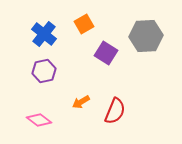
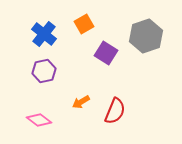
gray hexagon: rotated 16 degrees counterclockwise
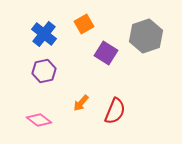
orange arrow: moved 1 px down; rotated 18 degrees counterclockwise
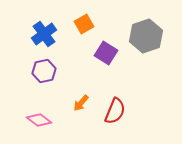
blue cross: rotated 15 degrees clockwise
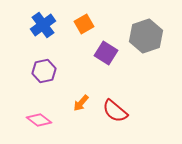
blue cross: moved 1 px left, 9 px up
red semicircle: rotated 108 degrees clockwise
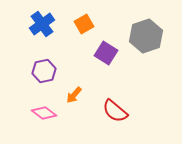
blue cross: moved 1 px left, 1 px up
orange arrow: moved 7 px left, 8 px up
pink diamond: moved 5 px right, 7 px up
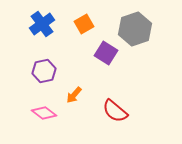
gray hexagon: moved 11 px left, 7 px up
